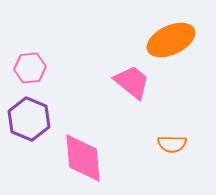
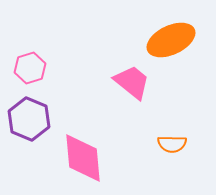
pink hexagon: rotated 12 degrees counterclockwise
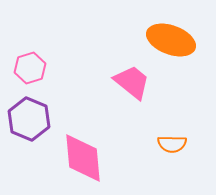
orange ellipse: rotated 45 degrees clockwise
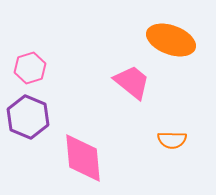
purple hexagon: moved 1 px left, 2 px up
orange semicircle: moved 4 px up
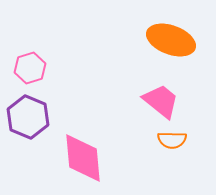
pink trapezoid: moved 29 px right, 19 px down
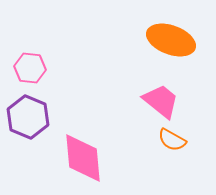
pink hexagon: rotated 24 degrees clockwise
orange semicircle: rotated 28 degrees clockwise
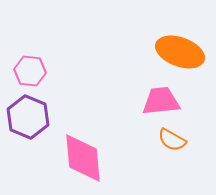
orange ellipse: moved 9 px right, 12 px down
pink hexagon: moved 3 px down
pink trapezoid: rotated 45 degrees counterclockwise
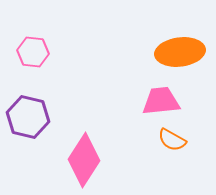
orange ellipse: rotated 27 degrees counterclockwise
pink hexagon: moved 3 px right, 19 px up
purple hexagon: rotated 9 degrees counterclockwise
pink diamond: moved 1 px right, 2 px down; rotated 38 degrees clockwise
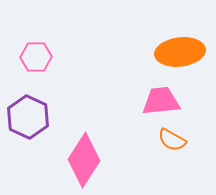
pink hexagon: moved 3 px right, 5 px down; rotated 8 degrees counterclockwise
purple hexagon: rotated 12 degrees clockwise
